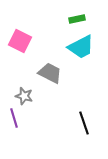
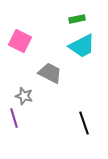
cyan trapezoid: moved 1 px right, 1 px up
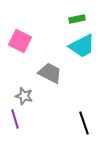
purple line: moved 1 px right, 1 px down
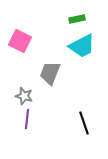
gray trapezoid: rotated 95 degrees counterclockwise
purple line: moved 12 px right; rotated 24 degrees clockwise
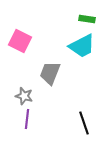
green rectangle: moved 10 px right; rotated 21 degrees clockwise
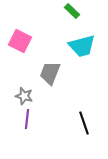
green rectangle: moved 15 px left, 8 px up; rotated 35 degrees clockwise
cyan trapezoid: rotated 12 degrees clockwise
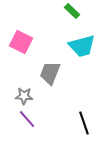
pink square: moved 1 px right, 1 px down
gray star: rotated 12 degrees counterclockwise
purple line: rotated 48 degrees counterclockwise
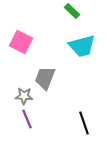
gray trapezoid: moved 5 px left, 5 px down
purple line: rotated 18 degrees clockwise
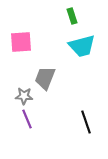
green rectangle: moved 5 px down; rotated 28 degrees clockwise
pink square: rotated 30 degrees counterclockwise
black line: moved 2 px right, 1 px up
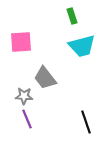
gray trapezoid: rotated 60 degrees counterclockwise
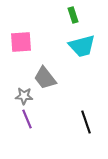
green rectangle: moved 1 px right, 1 px up
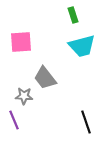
purple line: moved 13 px left, 1 px down
